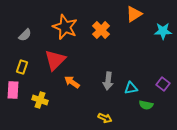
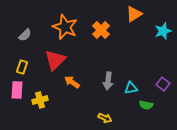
cyan star: rotated 18 degrees counterclockwise
pink rectangle: moved 4 px right
yellow cross: rotated 35 degrees counterclockwise
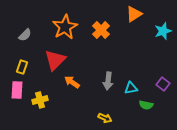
orange star: rotated 20 degrees clockwise
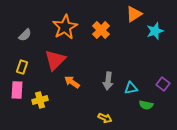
cyan star: moved 8 px left
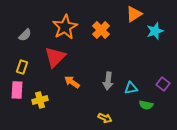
red triangle: moved 3 px up
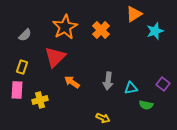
yellow arrow: moved 2 px left
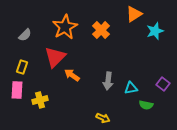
orange arrow: moved 7 px up
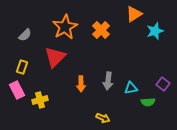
orange arrow: moved 9 px right, 9 px down; rotated 126 degrees counterclockwise
pink rectangle: rotated 30 degrees counterclockwise
green semicircle: moved 2 px right, 3 px up; rotated 16 degrees counterclockwise
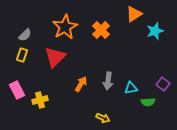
yellow rectangle: moved 12 px up
orange arrow: rotated 147 degrees counterclockwise
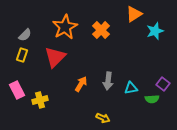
green semicircle: moved 4 px right, 3 px up
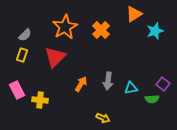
yellow cross: rotated 21 degrees clockwise
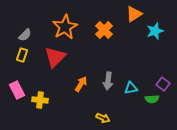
orange cross: moved 3 px right
